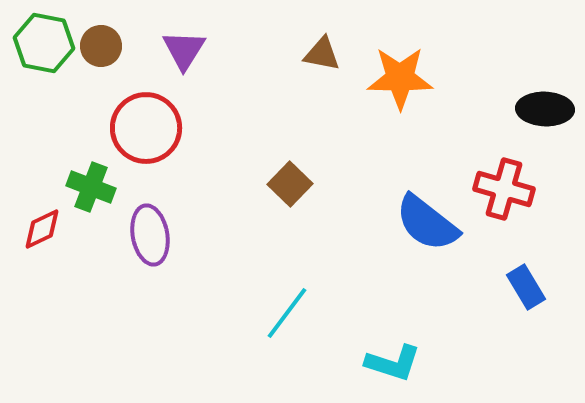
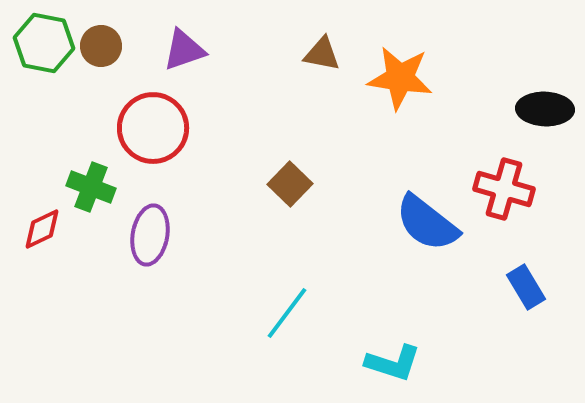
purple triangle: rotated 39 degrees clockwise
orange star: rotated 8 degrees clockwise
red circle: moved 7 px right
purple ellipse: rotated 20 degrees clockwise
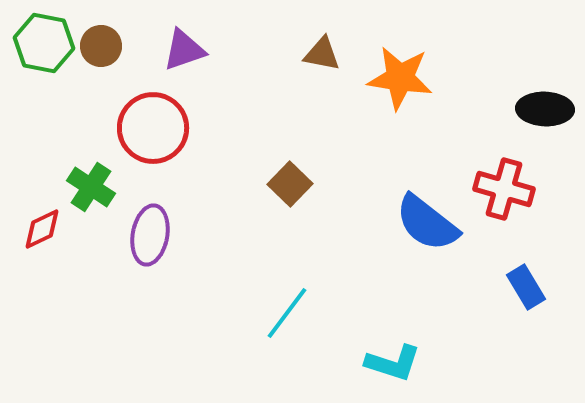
green cross: rotated 12 degrees clockwise
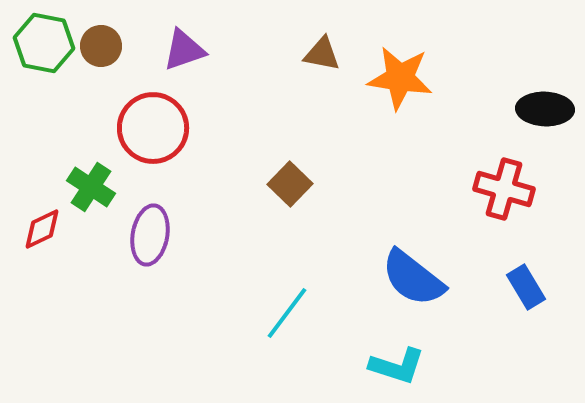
blue semicircle: moved 14 px left, 55 px down
cyan L-shape: moved 4 px right, 3 px down
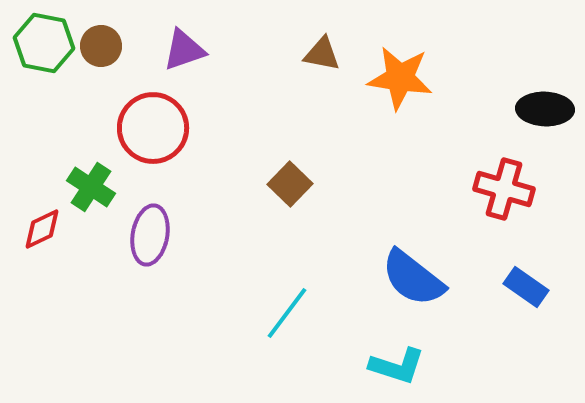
blue rectangle: rotated 24 degrees counterclockwise
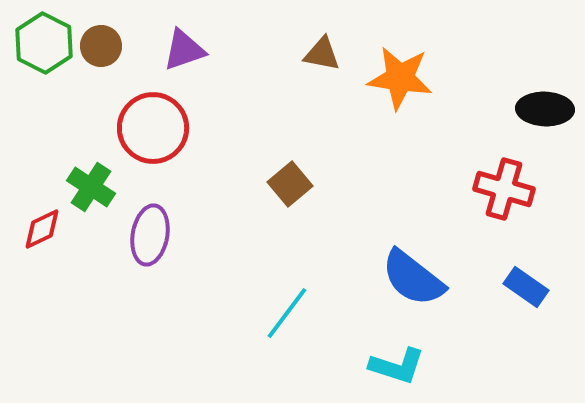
green hexagon: rotated 16 degrees clockwise
brown square: rotated 6 degrees clockwise
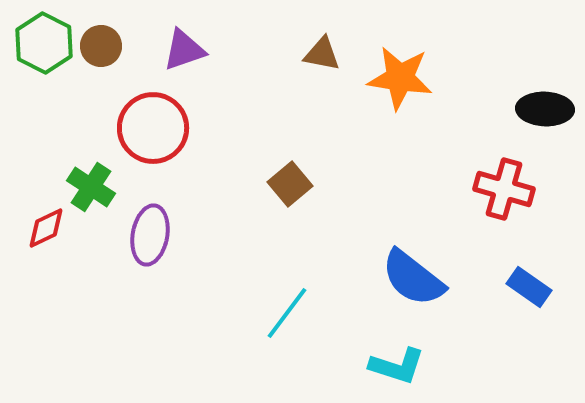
red diamond: moved 4 px right, 1 px up
blue rectangle: moved 3 px right
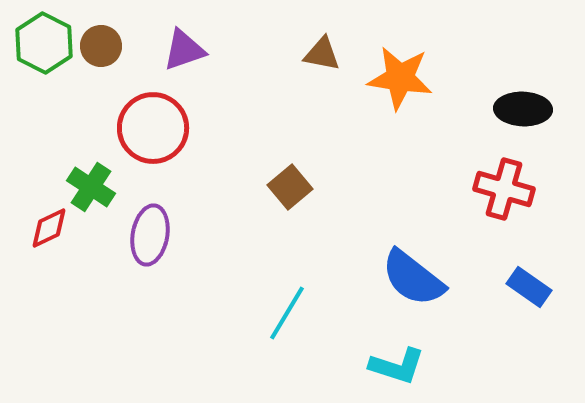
black ellipse: moved 22 px left
brown square: moved 3 px down
red diamond: moved 3 px right
cyan line: rotated 6 degrees counterclockwise
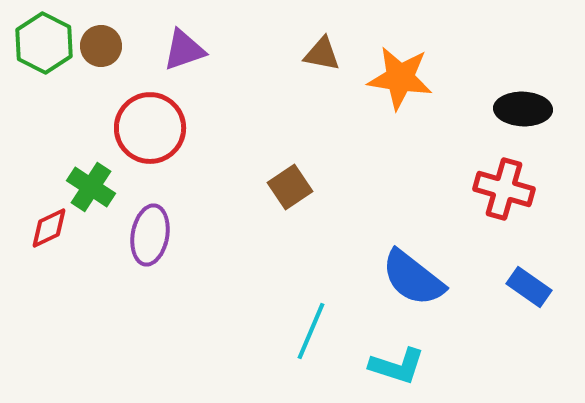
red circle: moved 3 px left
brown square: rotated 6 degrees clockwise
cyan line: moved 24 px right, 18 px down; rotated 8 degrees counterclockwise
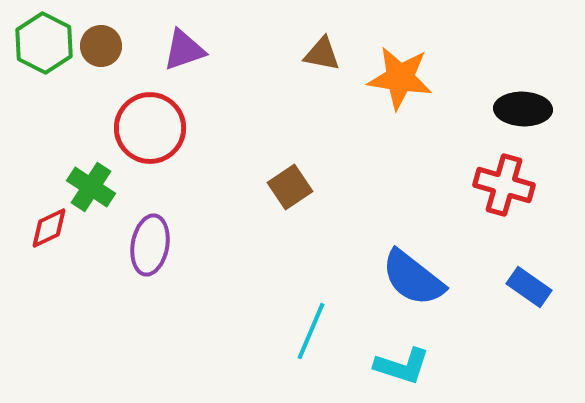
red cross: moved 4 px up
purple ellipse: moved 10 px down
cyan L-shape: moved 5 px right
